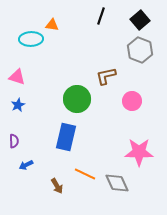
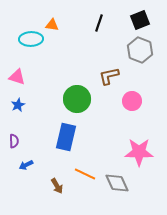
black line: moved 2 px left, 7 px down
black square: rotated 18 degrees clockwise
brown L-shape: moved 3 px right
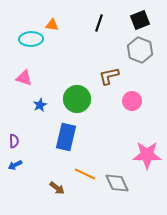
pink triangle: moved 7 px right, 1 px down
blue star: moved 22 px right
pink star: moved 8 px right, 3 px down
blue arrow: moved 11 px left
brown arrow: moved 2 px down; rotated 21 degrees counterclockwise
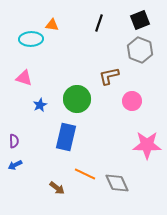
pink star: moved 10 px up
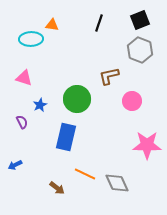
purple semicircle: moved 8 px right, 19 px up; rotated 24 degrees counterclockwise
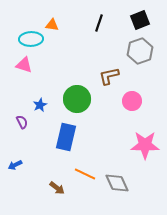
gray hexagon: moved 1 px down; rotated 20 degrees clockwise
pink triangle: moved 13 px up
pink star: moved 2 px left
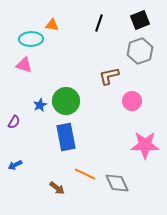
green circle: moved 11 px left, 2 px down
purple semicircle: moved 8 px left; rotated 56 degrees clockwise
blue rectangle: rotated 24 degrees counterclockwise
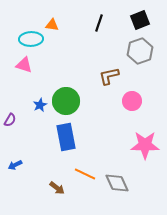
purple semicircle: moved 4 px left, 2 px up
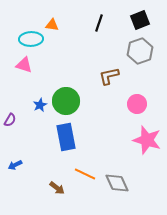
pink circle: moved 5 px right, 3 px down
pink star: moved 2 px right, 5 px up; rotated 16 degrees clockwise
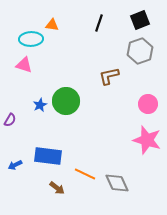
pink circle: moved 11 px right
blue rectangle: moved 18 px left, 19 px down; rotated 72 degrees counterclockwise
